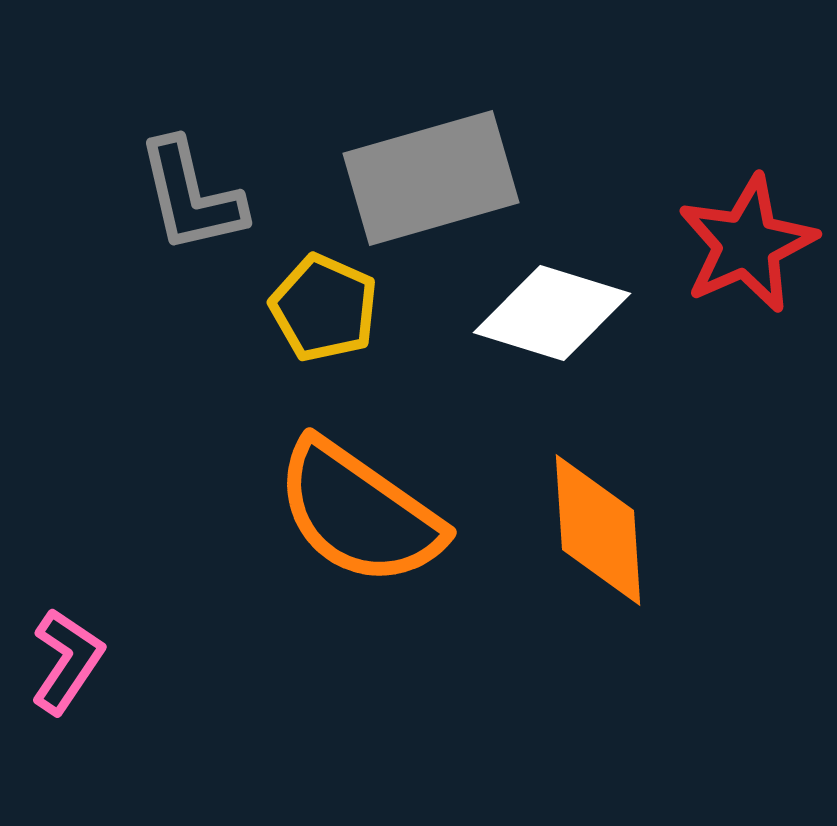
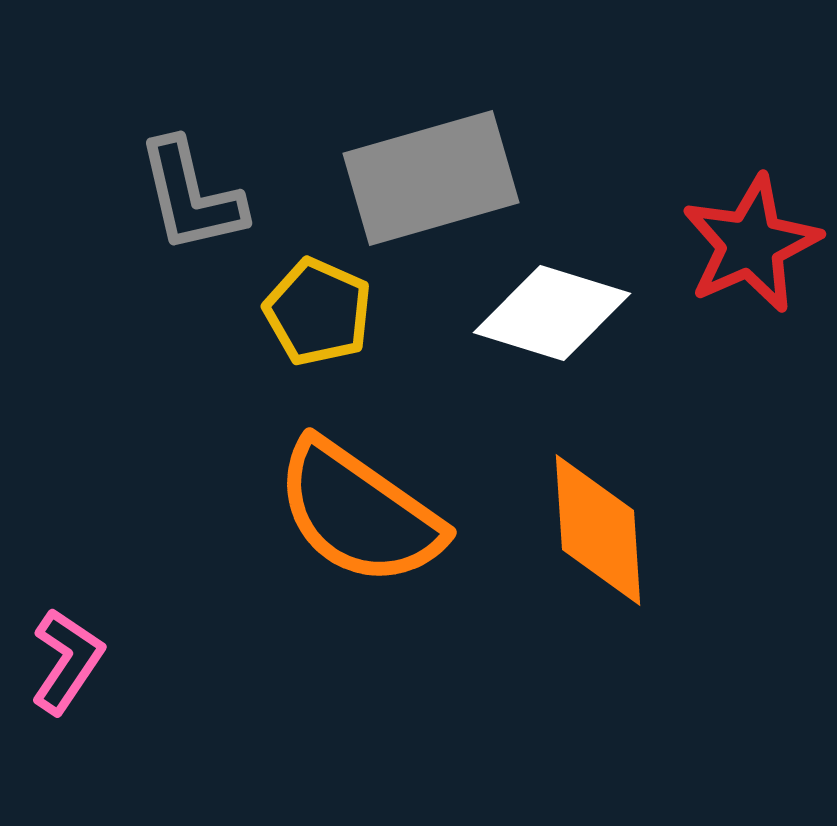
red star: moved 4 px right
yellow pentagon: moved 6 px left, 4 px down
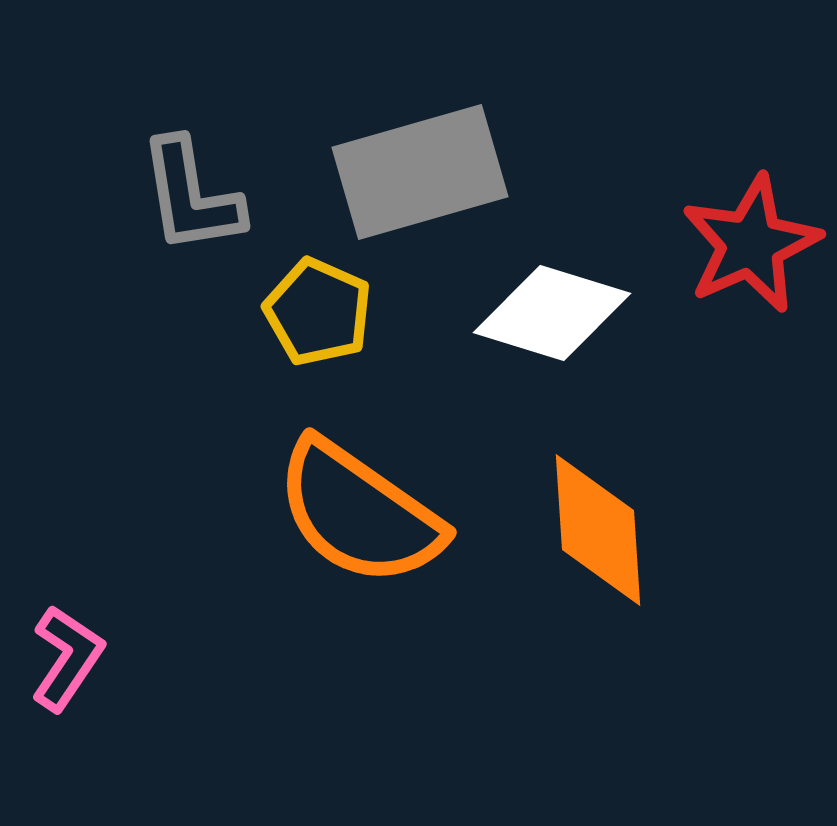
gray rectangle: moved 11 px left, 6 px up
gray L-shape: rotated 4 degrees clockwise
pink L-shape: moved 3 px up
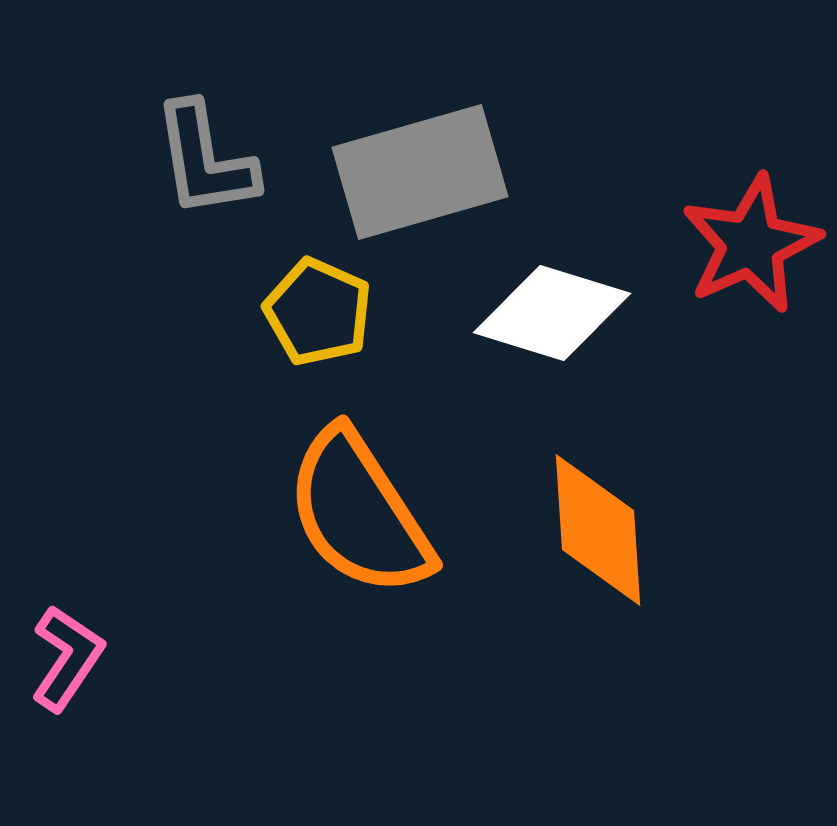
gray L-shape: moved 14 px right, 36 px up
orange semicircle: rotated 22 degrees clockwise
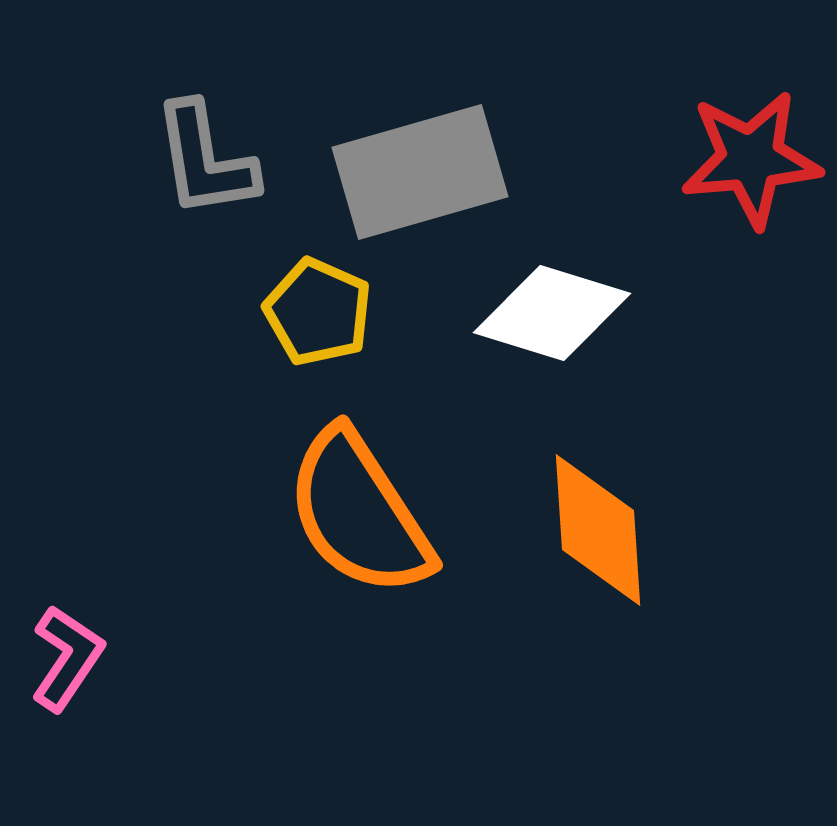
red star: moved 85 px up; rotated 19 degrees clockwise
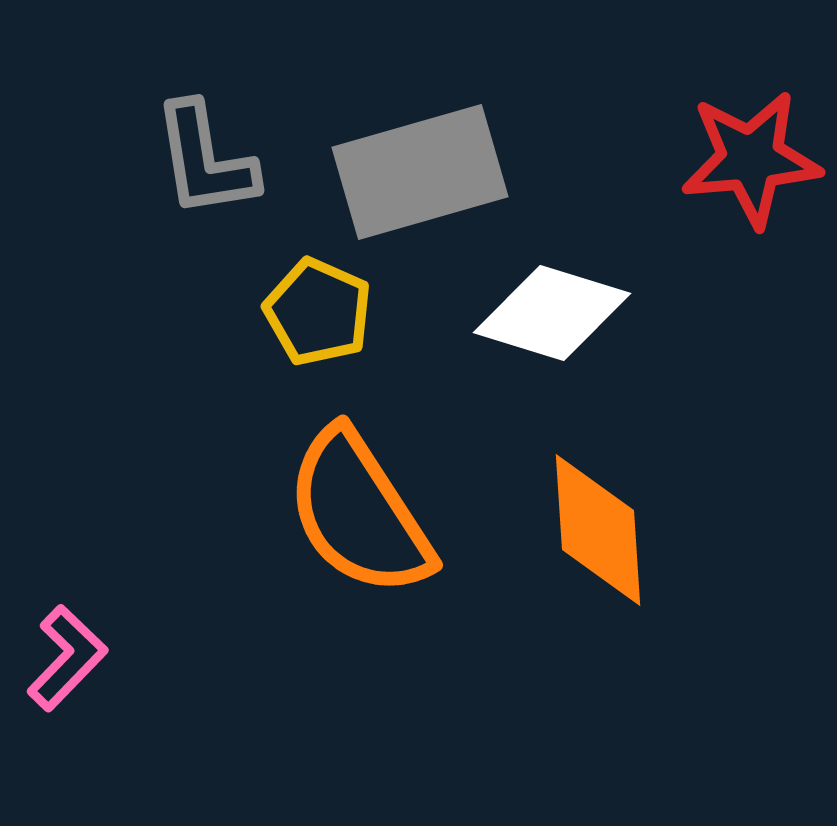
pink L-shape: rotated 10 degrees clockwise
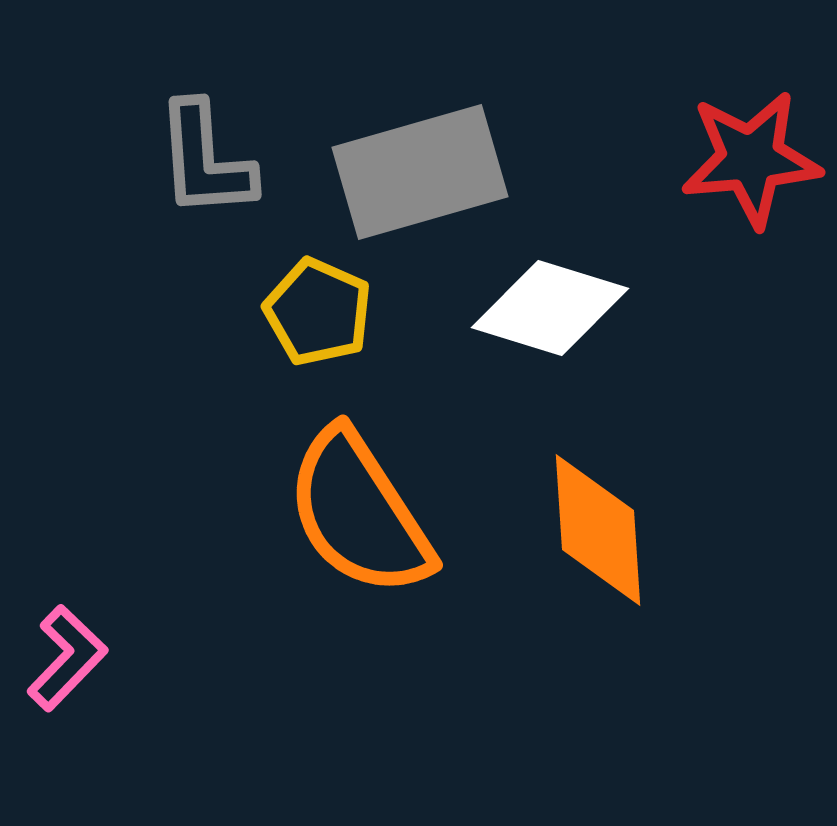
gray L-shape: rotated 5 degrees clockwise
white diamond: moved 2 px left, 5 px up
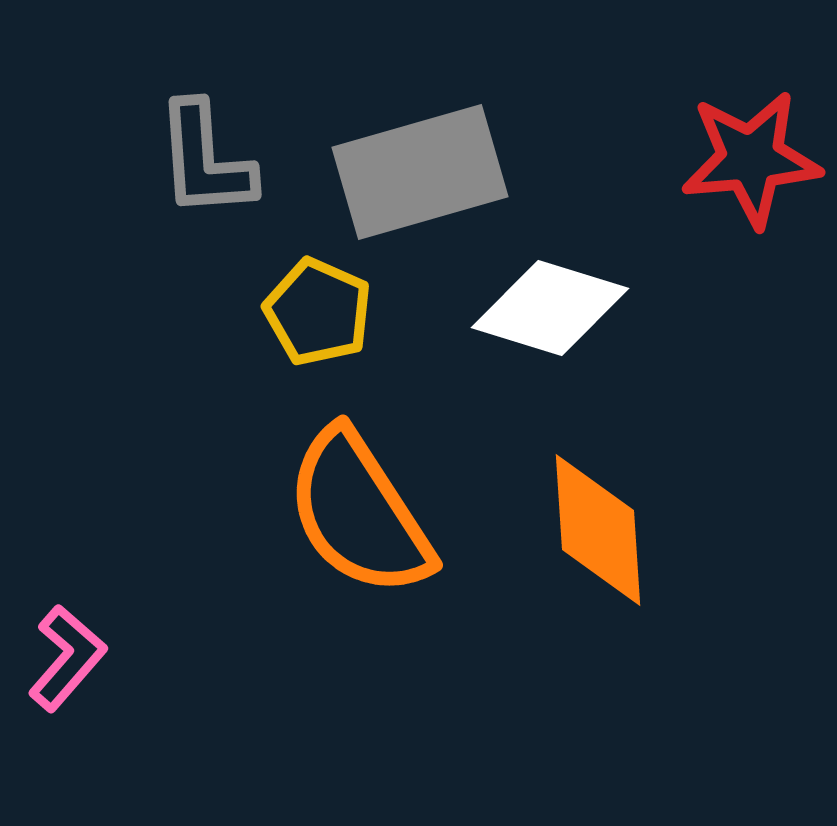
pink L-shape: rotated 3 degrees counterclockwise
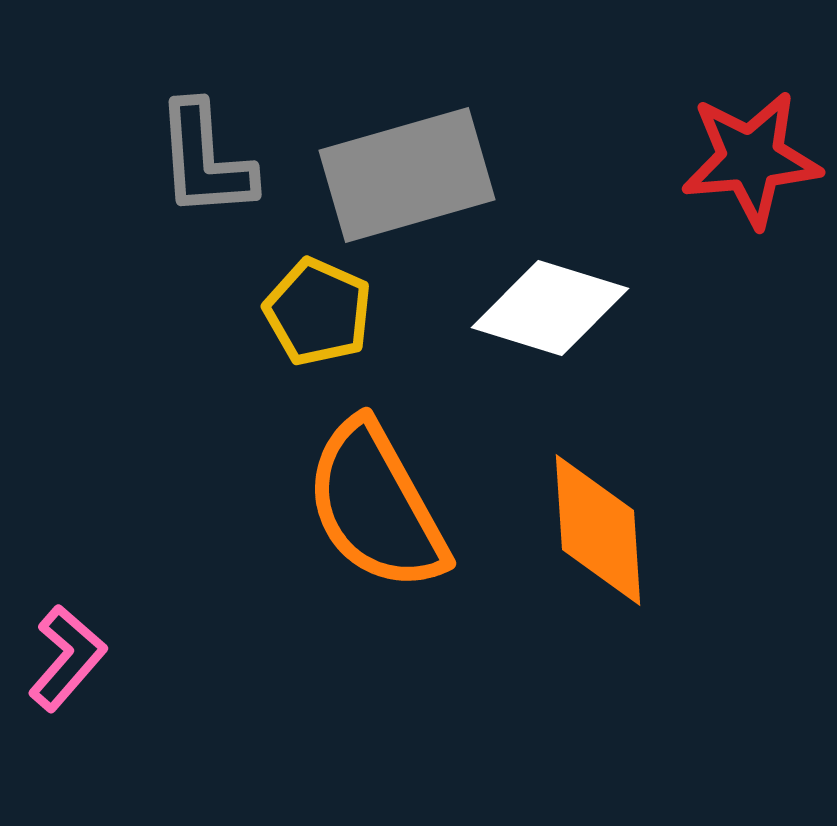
gray rectangle: moved 13 px left, 3 px down
orange semicircle: moved 17 px right, 7 px up; rotated 4 degrees clockwise
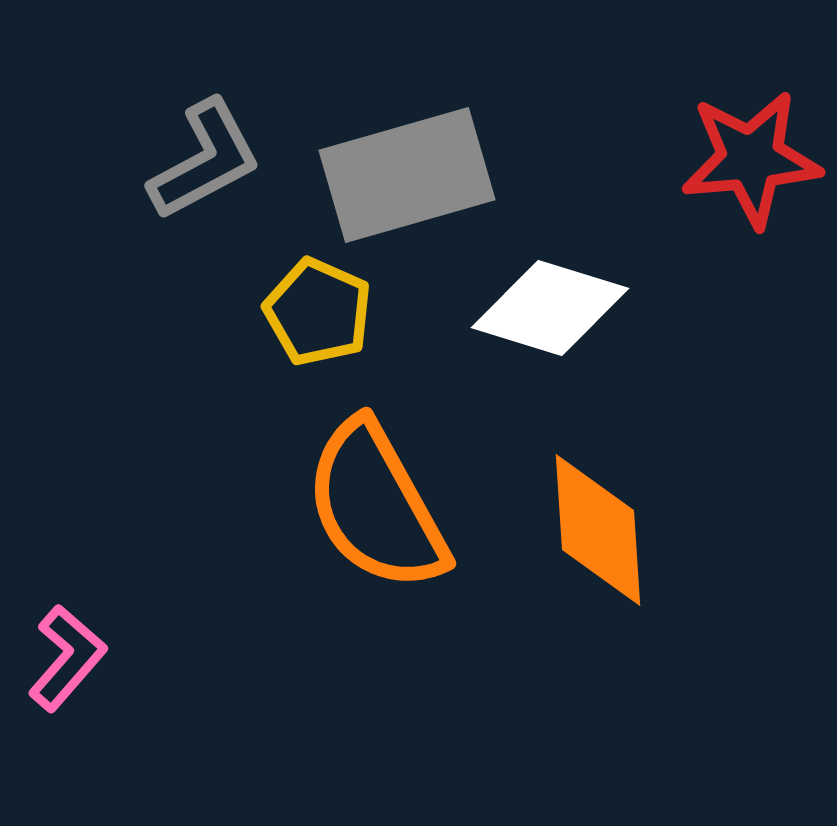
gray L-shape: rotated 114 degrees counterclockwise
